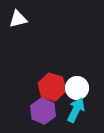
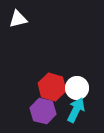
purple hexagon: rotated 10 degrees counterclockwise
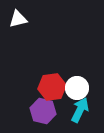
red hexagon: rotated 24 degrees counterclockwise
cyan arrow: moved 4 px right
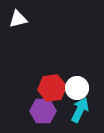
red hexagon: moved 1 px down
purple hexagon: rotated 15 degrees counterclockwise
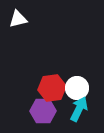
cyan arrow: moved 1 px left, 1 px up
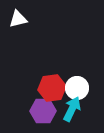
cyan arrow: moved 7 px left
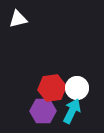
cyan arrow: moved 2 px down
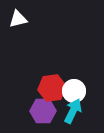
white circle: moved 3 px left, 3 px down
cyan arrow: moved 1 px right
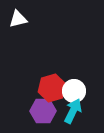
red hexagon: rotated 8 degrees counterclockwise
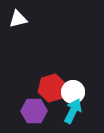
white circle: moved 1 px left, 1 px down
purple hexagon: moved 9 px left
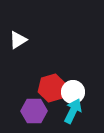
white triangle: moved 21 px down; rotated 18 degrees counterclockwise
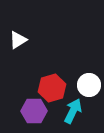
white circle: moved 16 px right, 7 px up
